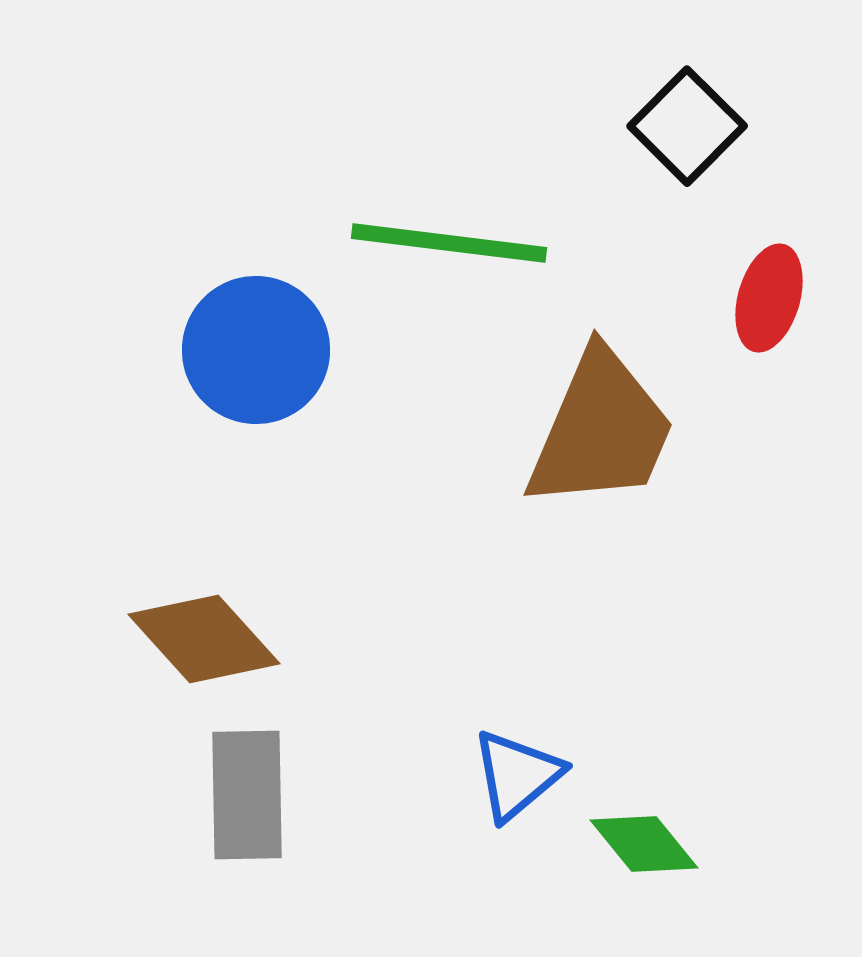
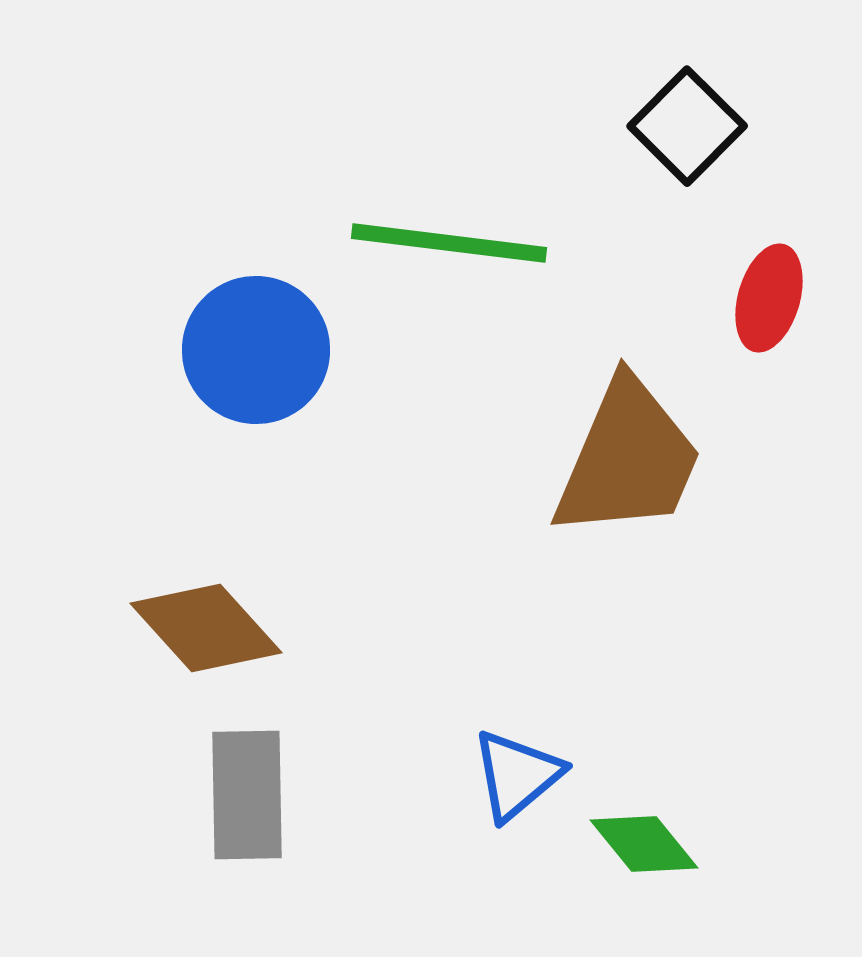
brown trapezoid: moved 27 px right, 29 px down
brown diamond: moved 2 px right, 11 px up
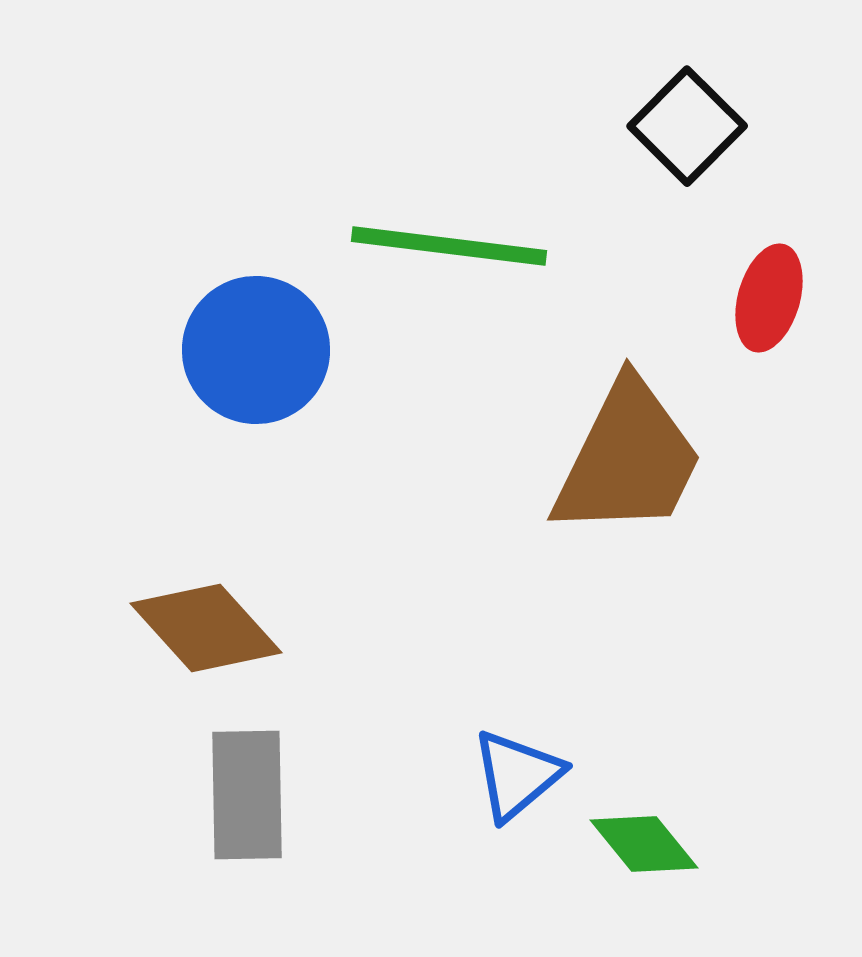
green line: moved 3 px down
brown trapezoid: rotated 3 degrees clockwise
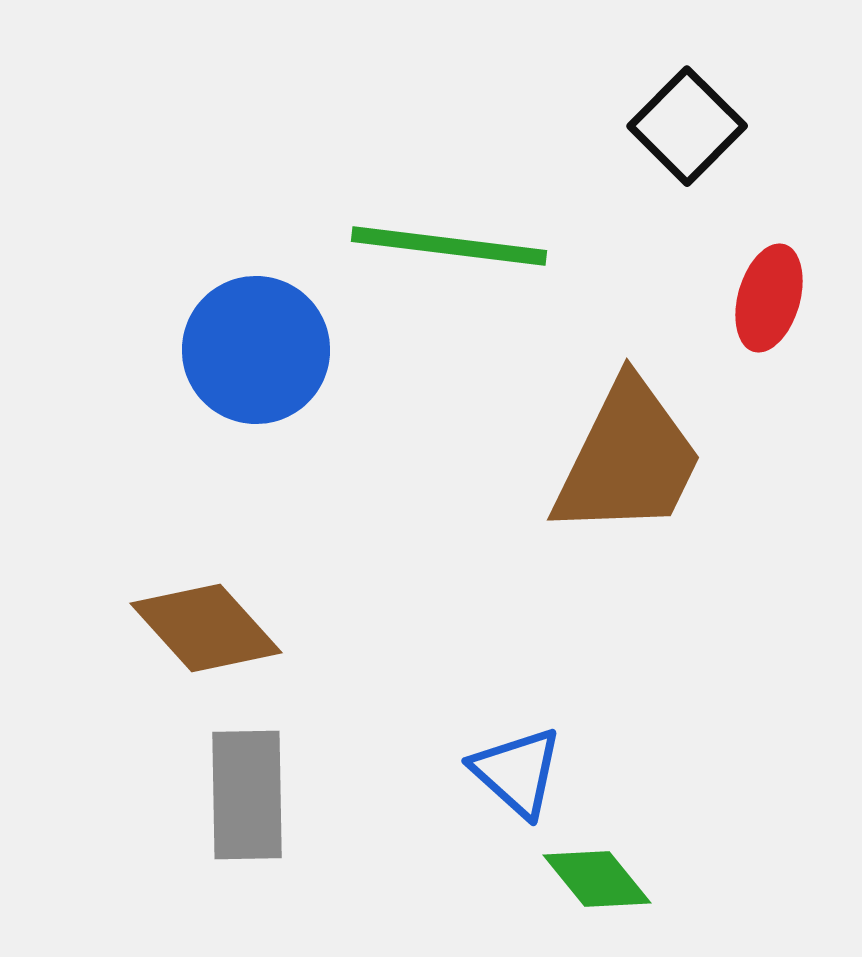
blue triangle: moved 3 px up; rotated 38 degrees counterclockwise
green diamond: moved 47 px left, 35 px down
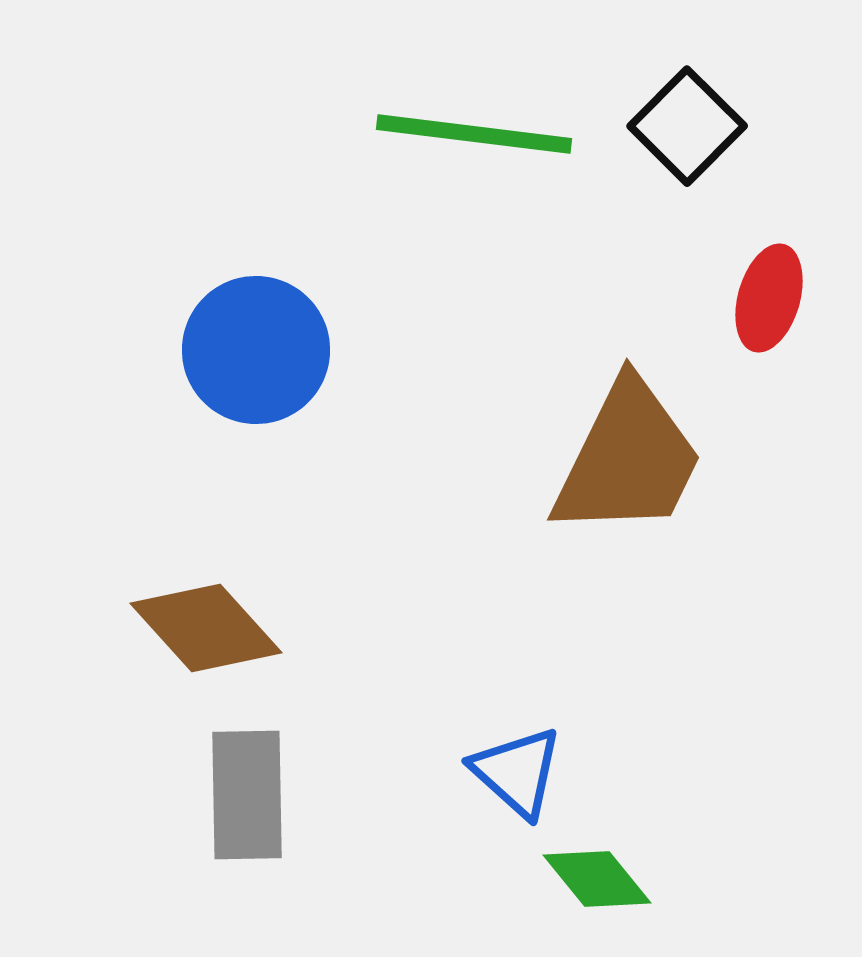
green line: moved 25 px right, 112 px up
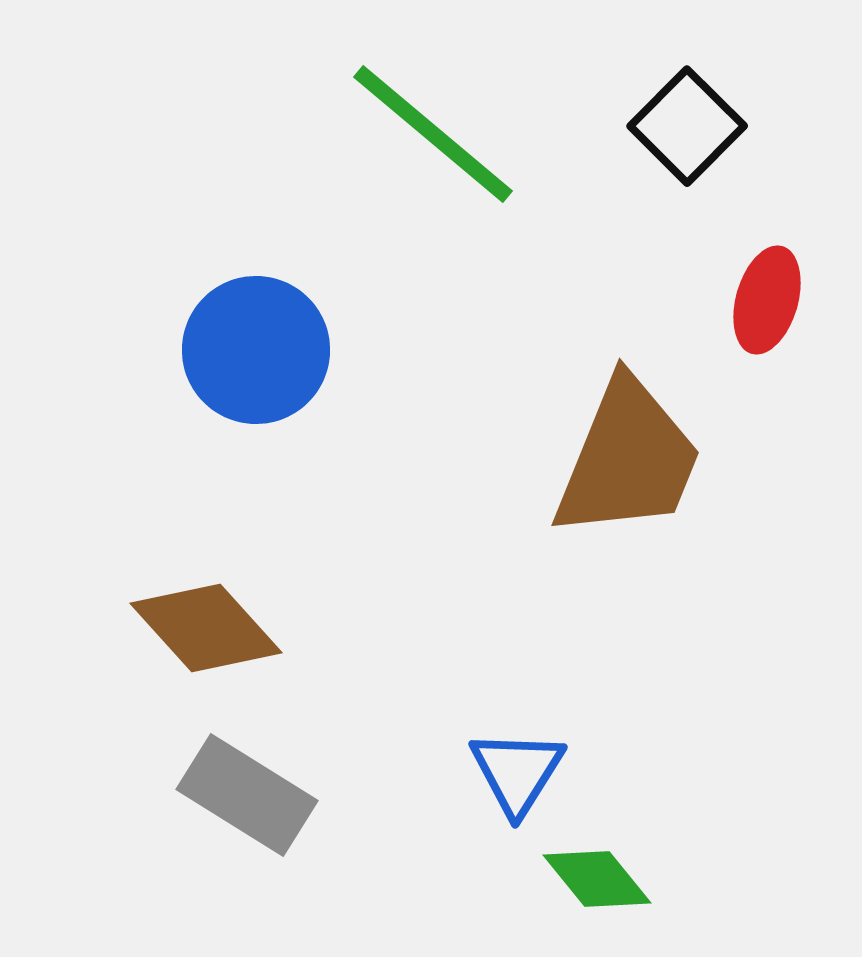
green line: moved 41 px left; rotated 33 degrees clockwise
red ellipse: moved 2 px left, 2 px down
brown trapezoid: rotated 4 degrees counterclockwise
blue triangle: rotated 20 degrees clockwise
gray rectangle: rotated 57 degrees counterclockwise
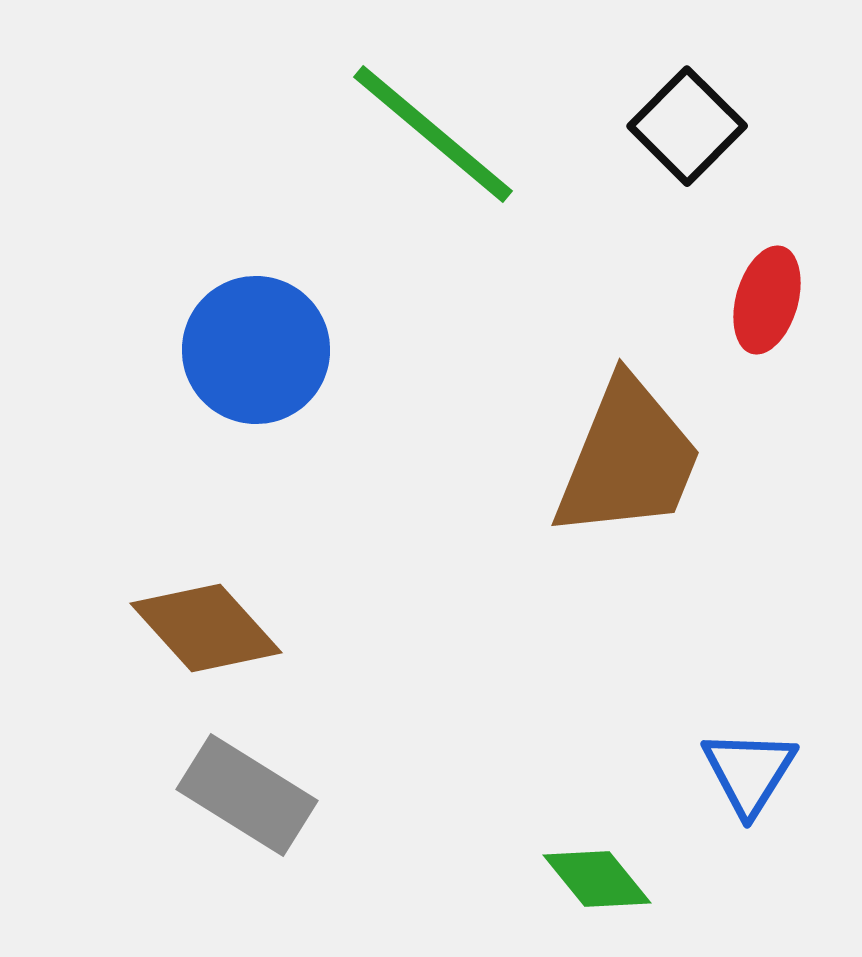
blue triangle: moved 232 px right
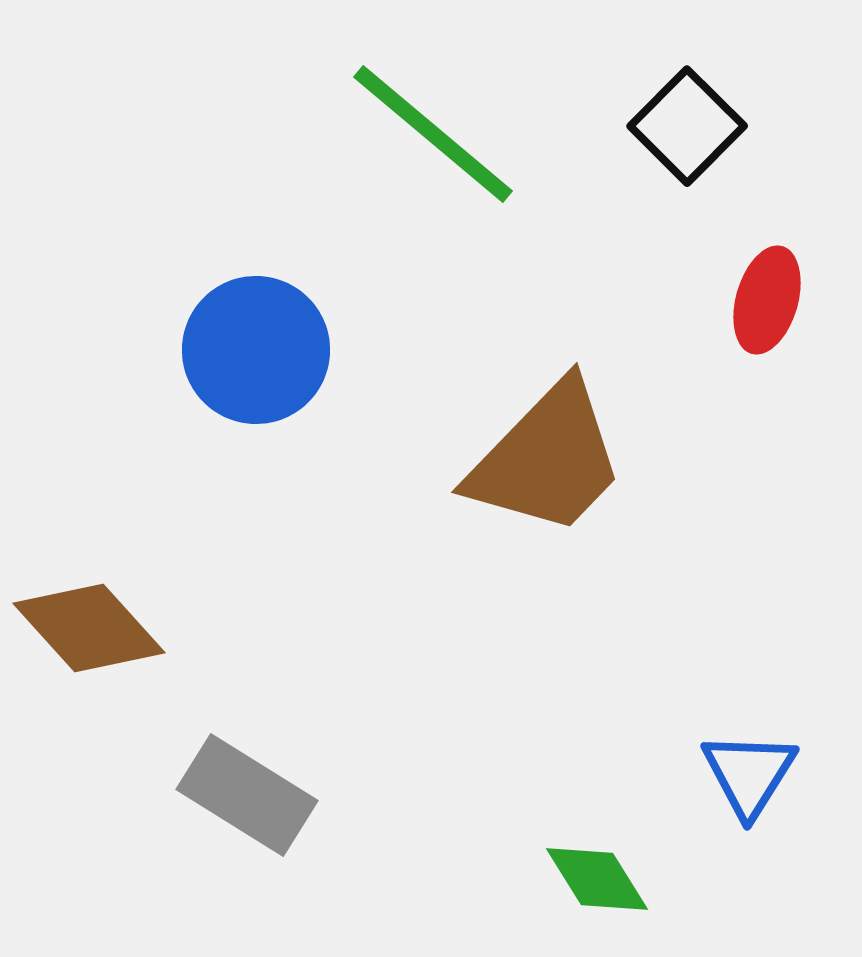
brown trapezoid: moved 81 px left; rotated 22 degrees clockwise
brown diamond: moved 117 px left
blue triangle: moved 2 px down
green diamond: rotated 7 degrees clockwise
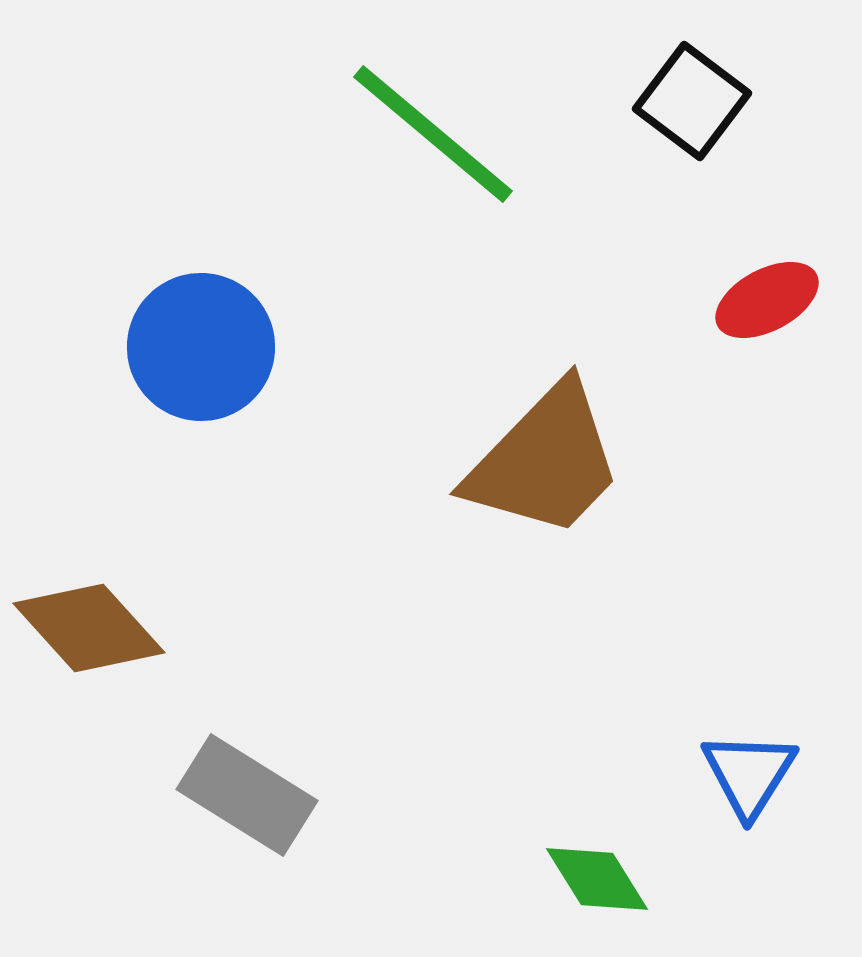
black square: moved 5 px right, 25 px up; rotated 8 degrees counterclockwise
red ellipse: rotated 46 degrees clockwise
blue circle: moved 55 px left, 3 px up
brown trapezoid: moved 2 px left, 2 px down
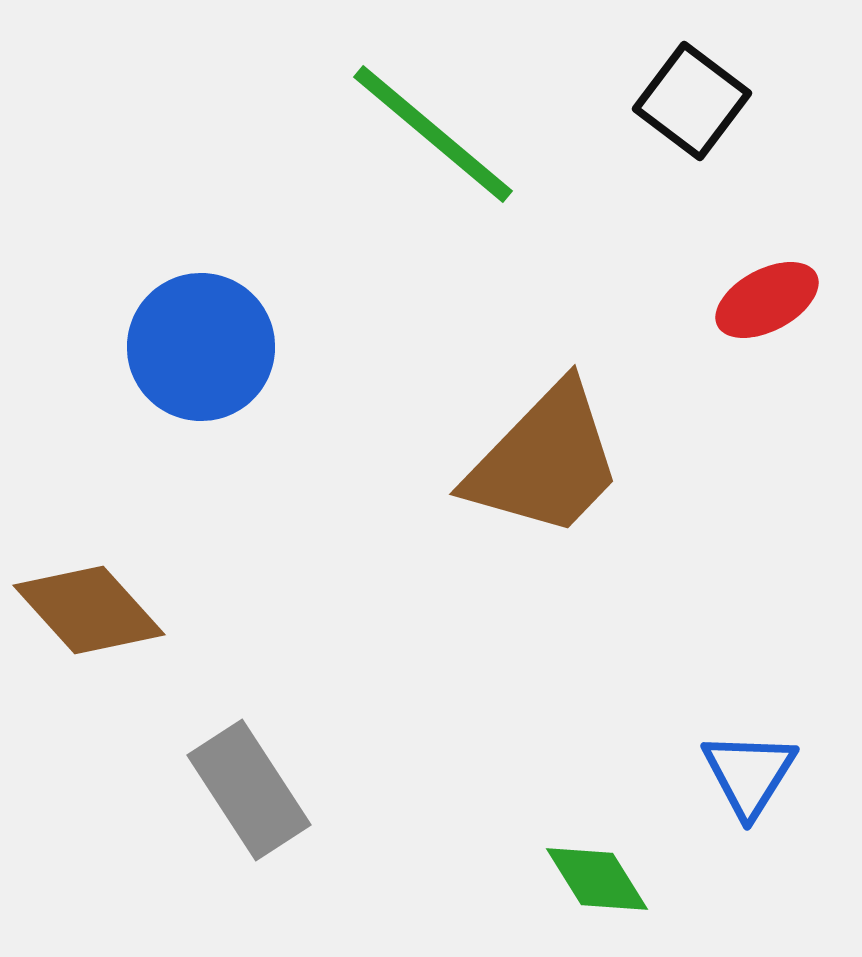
brown diamond: moved 18 px up
gray rectangle: moved 2 px right, 5 px up; rotated 25 degrees clockwise
